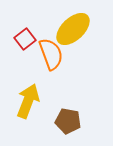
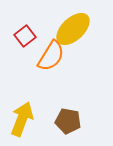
red square: moved 3 px up
orange semicircle: moved 2 px down; rotated 52 degrees clockwise
yellow arrow: moved 6 px left, 18 px down
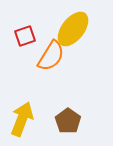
yellow ellipse: rotated 9 degrees counterclockwise
red square: rotated 20 degrees clockwise
brown pentagon: rotated 25 degrees clockwise
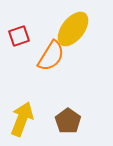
red square: moved 6 px left
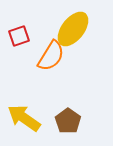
yellow arrow: moved 2 px right, 1 px up; rotated 76 degrees counterclockwise
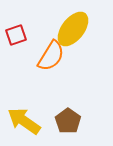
red square: moved 3 px left, 1 px up
yellow arrow: moved 3 px down
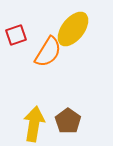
orange semicircle: moved 3 px left, 4 px up
yellow arrow: moved 10 px right, 3 px down; rotated 64 degrees clockwise
